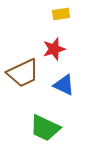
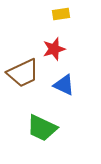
green trapezoid: moved 3 px left
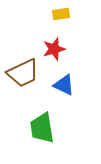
green trapezoid: rotated 56 degrees clockwise
